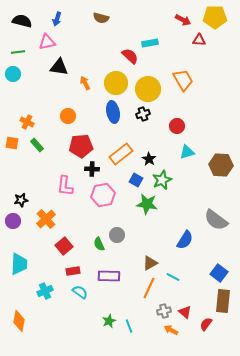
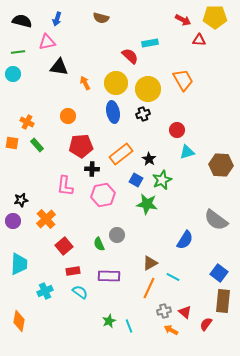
red circle at (177, 126): moved 4 px down
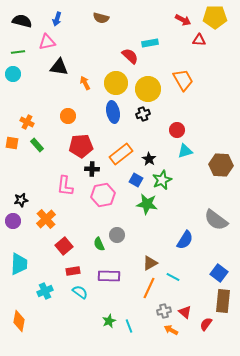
cyan triangle at (187, 152): moved 2 px left, 1 px up
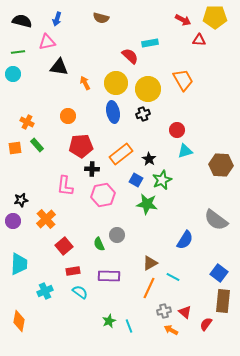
orange square at (12, 143): moved 3 px right, 5 px down; rotated 16 degrees counterclockwise
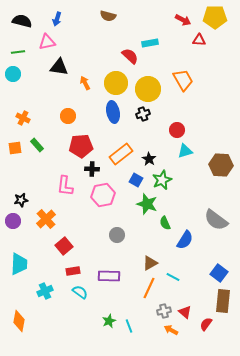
brown semicircle at (101, 18): moved 7 px right, 2 px up
orange cross at (27, 122): moved 4 px left, 4 px up
green star at (147, 204): rotated 10 degrees clockwise
green semicircle at (99, 244): moved 66 px right, 21 px up
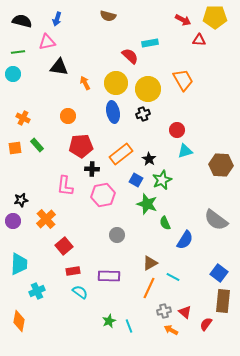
cyan cross at (45, 291): moved 8 px left
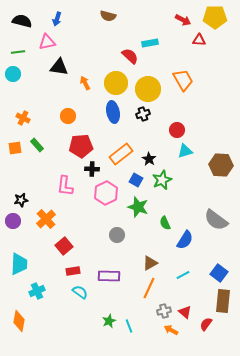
pink hexagon at (103, 195): moved 3 px right, 2 px up; rotated 15 degrees counterclockwise
green star at (147, 204): moved 9 px left, 3 px down
cyan line at (173, 277): moved 10 px right, 2 px up; rotated 56 degrees counterclockwise
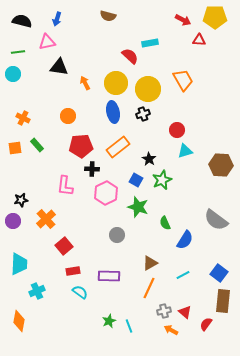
orange rectangle at (121, 154): moved 3 px left, 7 px up
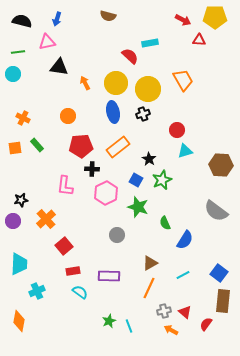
gray semicircle at (216, 220): moved 9 px up
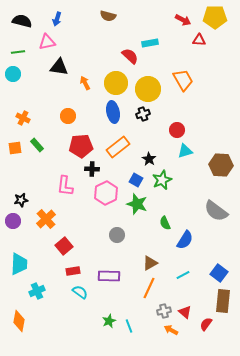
green star at (138, 207): moved 1 px left, 3 px up
